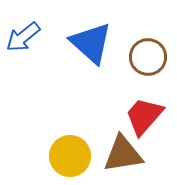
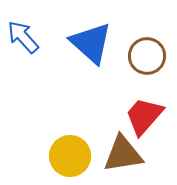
blue arrow: rotated 87 degrees clockwise
brown circle: moved 1 px left, 1 px up
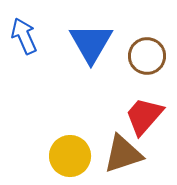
blue arrow: moved 1 px right, 1 px up; rotated 18 degrees clockwise
blue triangle: rotated 18 degrees clockwise
brown triangle: rotated 9 degrees counterclockwise
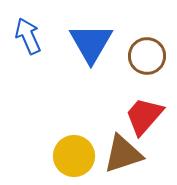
blue arrow: moved 4 px right
yellow circle: moved 4 px right
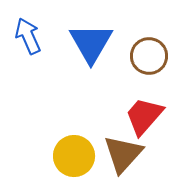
brown circle: moved 2 px right
brown triangle: rotated 30 degrees counterclockwise
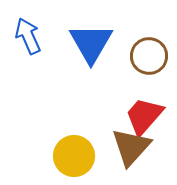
brown triangle: moved 8 px right, 7 px up
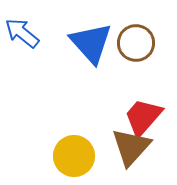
blue arrow: moved 6 px left, 3 px up; rotated 27 degrees counterclockwise
blue triangle: rotated 12 degrees counterclockwise
brown circle: moved 13 px left, 13 px up
red trapezoid: moved 1 px left, 1 px down
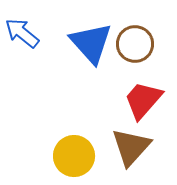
brown circle: moved 1 px left, 1 px down
red trapezoid: moved 17 px up
